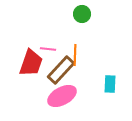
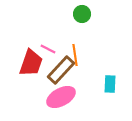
pink line: rotated 21 degrees clockwise
orange line: rotated 10 degrees counterclockwise
pink ellipse: moved 1 px left, 1 px down
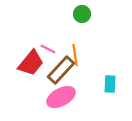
red trapezoid: rotated 20 degrees clockwise
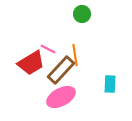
red trapezoid: rotated 20 degrees clockwise
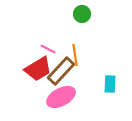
red trapezoid: moved 7 px right, 6 px down
brown rectangle: moved 1 px down
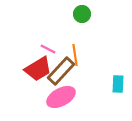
cyan rectangle: moved 8 px right
